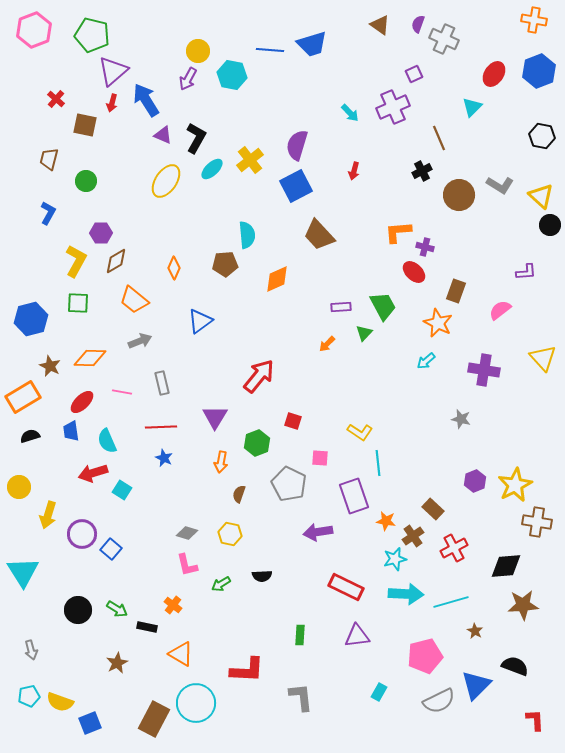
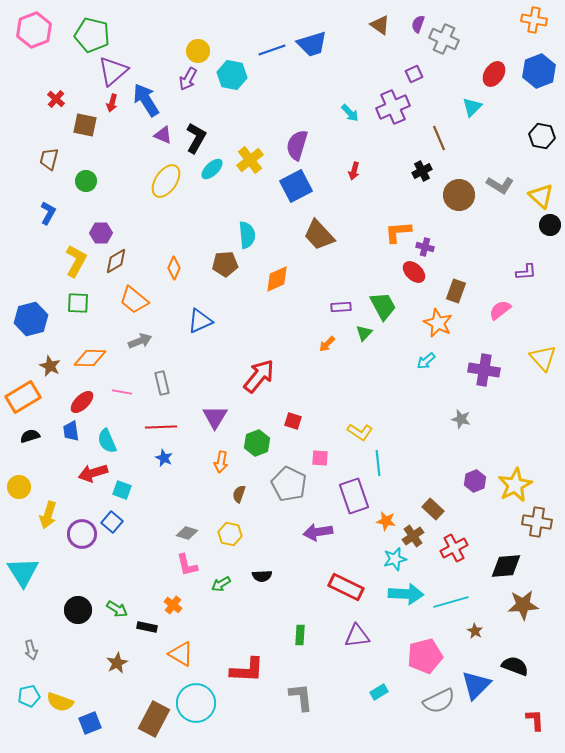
blue line at (270, 50): moved 2 px right; rotated 24 degrees counterclockwise
blue triangle at (200, 321): rotated 12 degrees clockwise
cyan square at (122, 490): rotated 12 degrees counterclockwise
blue square at (111, 549): moved 1 px right, 27 px up
cyan rectangle at (379, 692): rotated 30 degrees clockwise
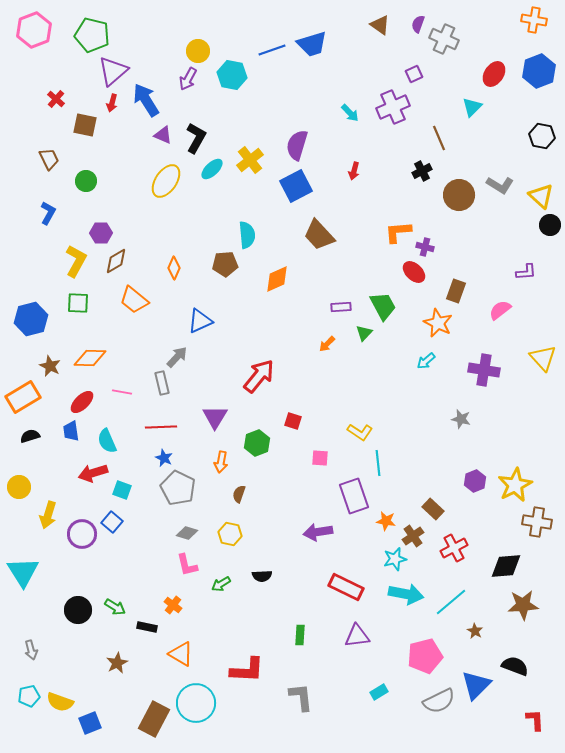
brown trapezoid at (49, 159): rotated 140 degrees clockwise
gray arrow at (140, 341): moved 37 px right, 16 px down; rotated 25 degrees counterclockwise
gray pentagon at (289, 484): moved 111 px left, 4 px down
cyan arrow at (406, 594): rotated 8 degrees clockwise
cyan line at (451, 602): rotated 24 degrees counterclockwise
green arrow at (117, 609): moved 2 px left, 2 px up
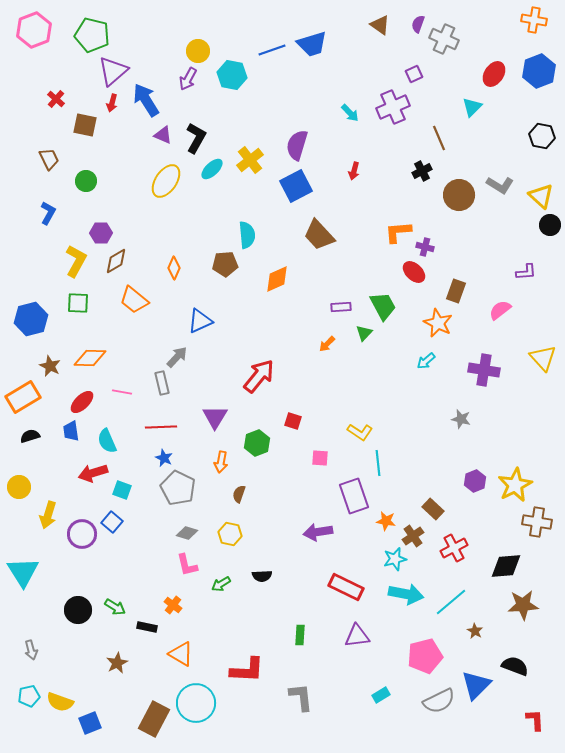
cyan rectangle at (379, 692): moved 2 px right, 3 px down
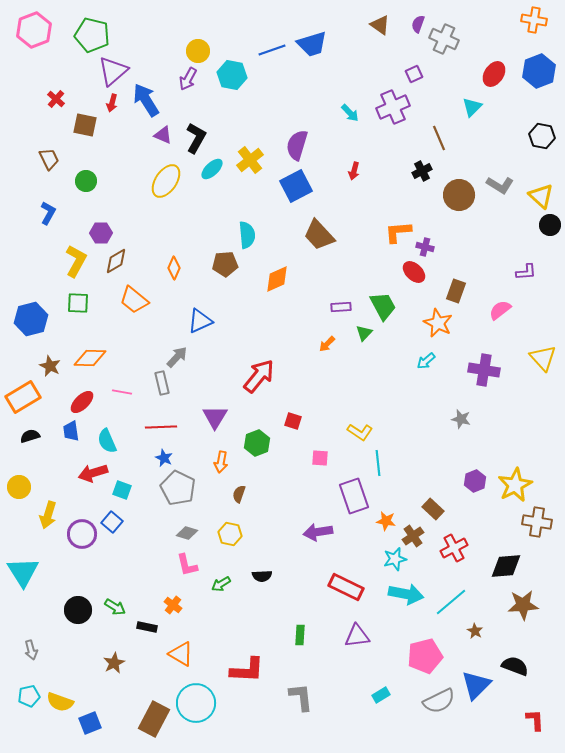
brown star at (117, 663): moved 3 px left
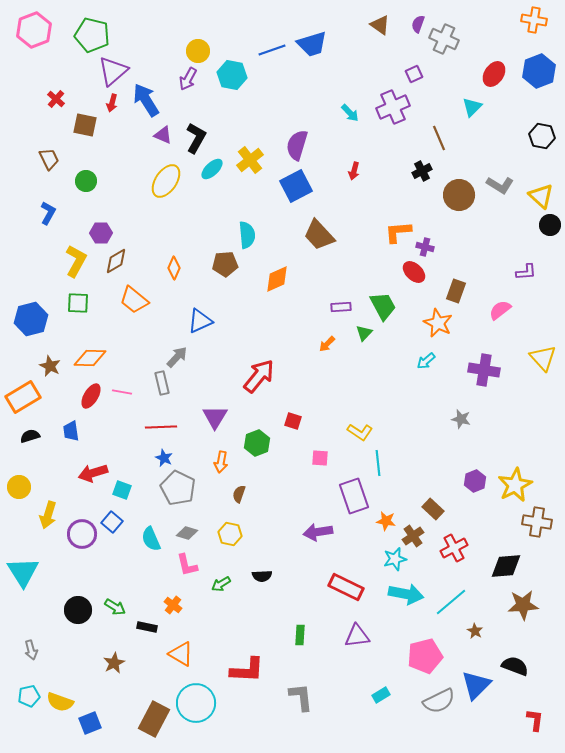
red ellipse at (82, 402): moved 9 px right, 6 px up; rotated 15 degrees counterclockwise
cyan semicircle at (107, 441): moved 44 px right, 98 px down
red L-shape at (535, 720): rotated 10 degrees clockwise
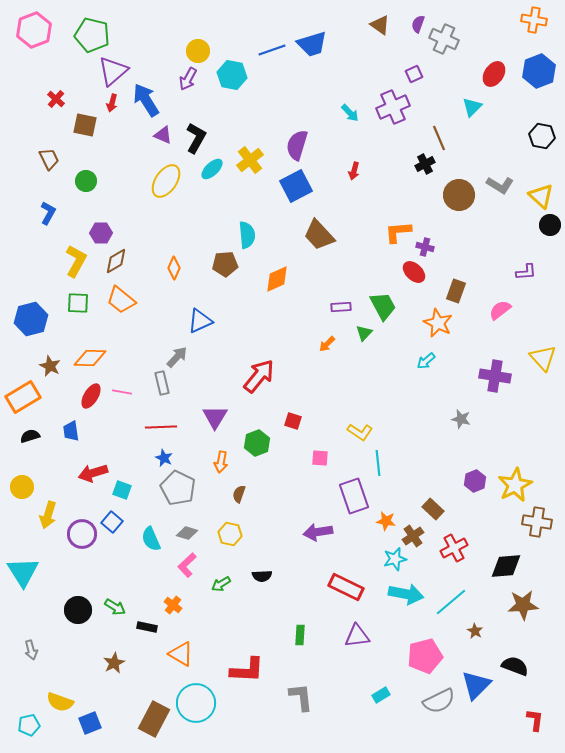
black cross at (422, 171): moved 3 px right, 7 px up
orange trapezoid at (134, 300): moved 13 px left
purple cross at (484, 370): moved 11 px right, 6 px down
yellow circle at (19, 487): moved 3 px right
pink L-shape at (187, 565): rotated 60 degrees clockwise
cyan pentagon at (29, 696): moved 29 px down
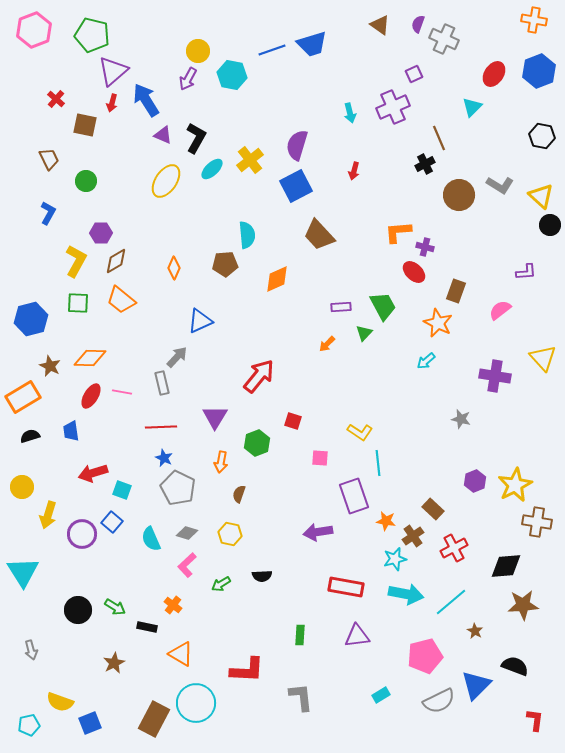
cyan arrow at (350, 113): rotated 30 degrees clockwise
red rectangle at (346, 587): rotated 16 degrees counterclockwise
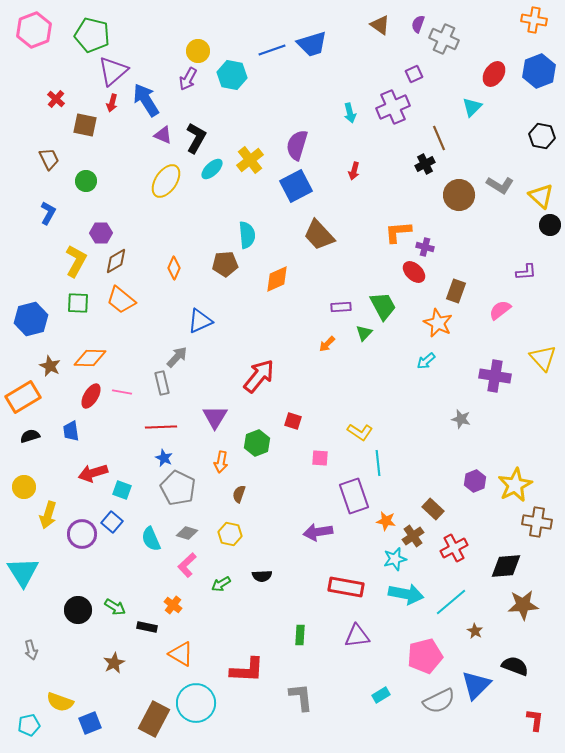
yellow circle at (22, 487): moved 2 px right
